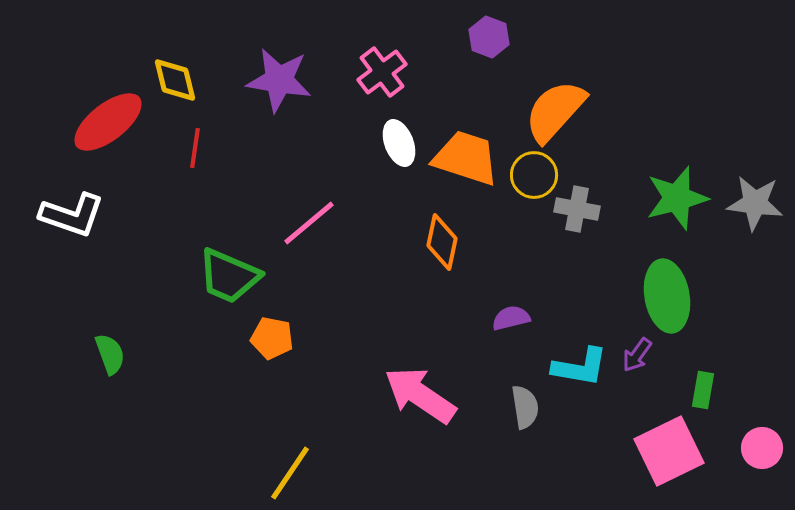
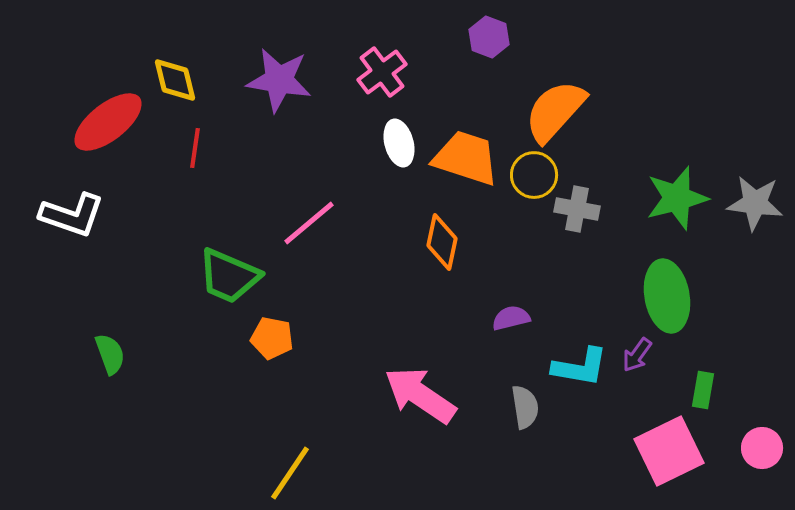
white ellipse: rotated 6 degrees clockwise
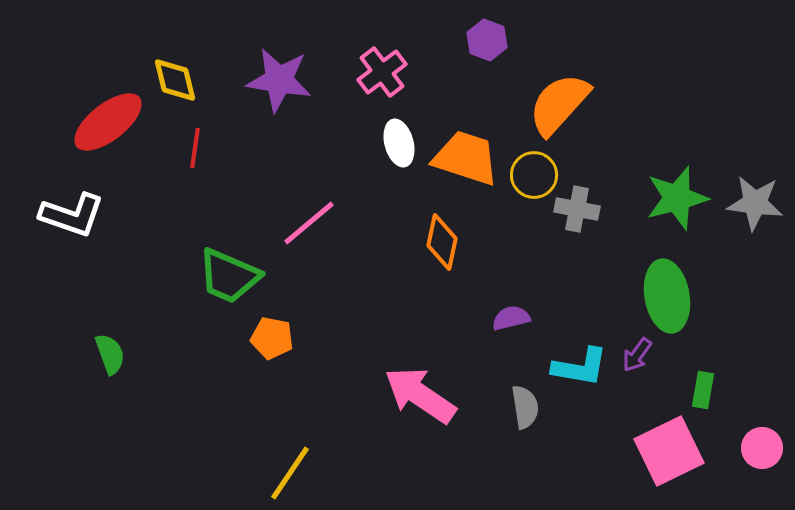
purple hexagon: moved 2 px left, 3 px down
orange semicircle: moved 4 px right, 7 px up
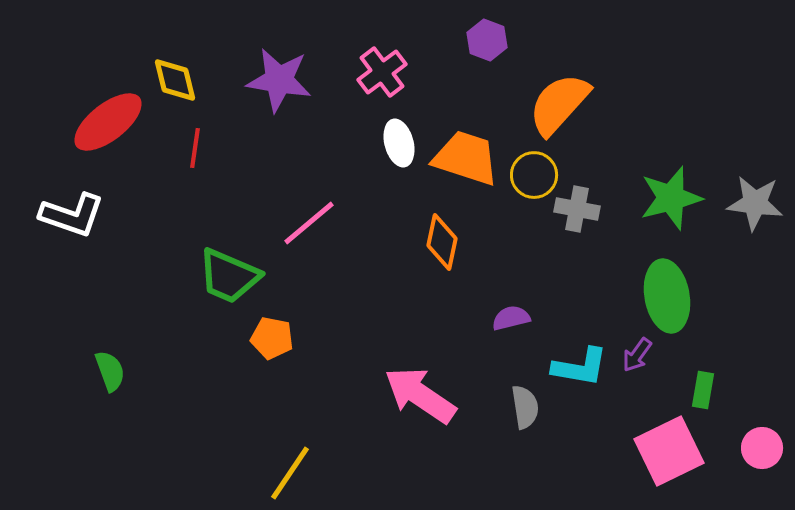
green star: moved 6 px left
green semicircle: moved 17 px down
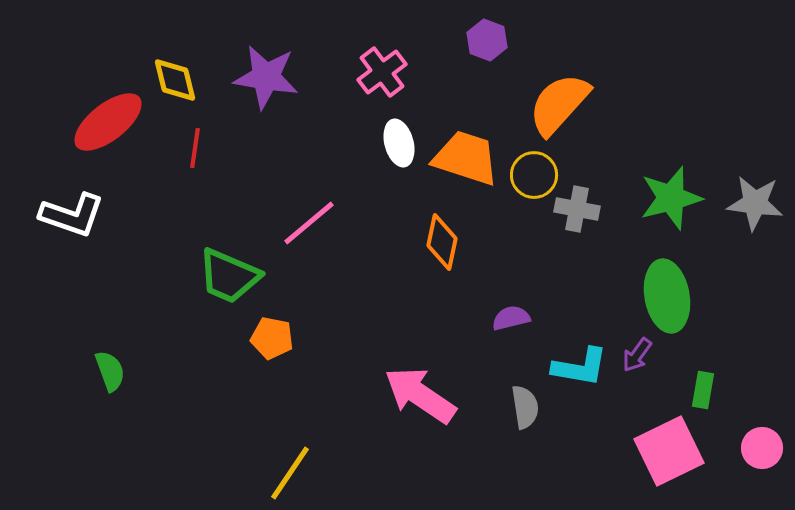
purple star: moved 13 px left, 3 px up
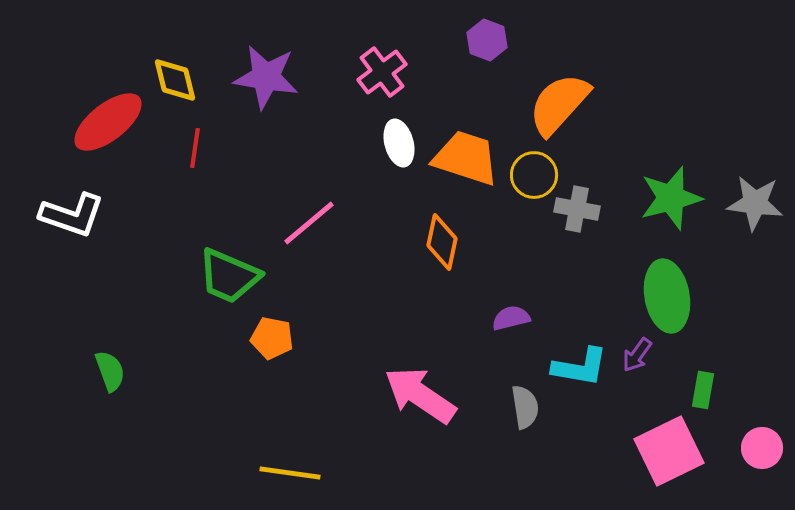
yellow line: rotated 64 degrees clockwise
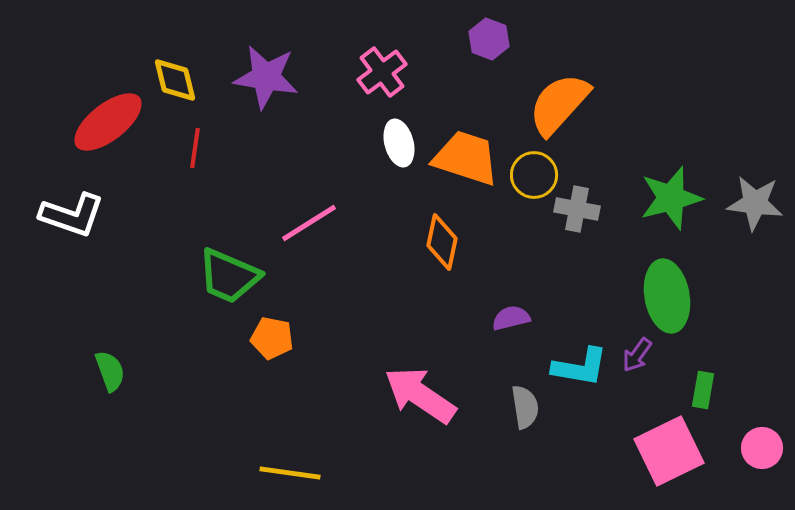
purple hexagon: moved 2 px right, 1 px up
pink line: rotated 8 degrees clockwise
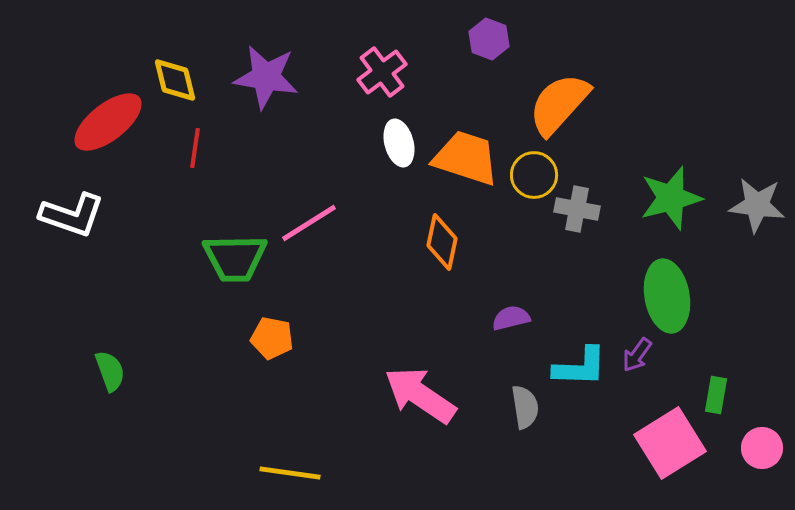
gray star: moved 2 px right, 2 px down
green trapezoid: moved 6 px right, 18 px up; rotated 24 degrees counterclockwise
cyan L-shape: rotated 8 degrees counterclockwise
green rectangle: moved 13 px right, 5 px down
pink square: moved 1 px right, 8 px up; rotated 6 degrees counterclockwise
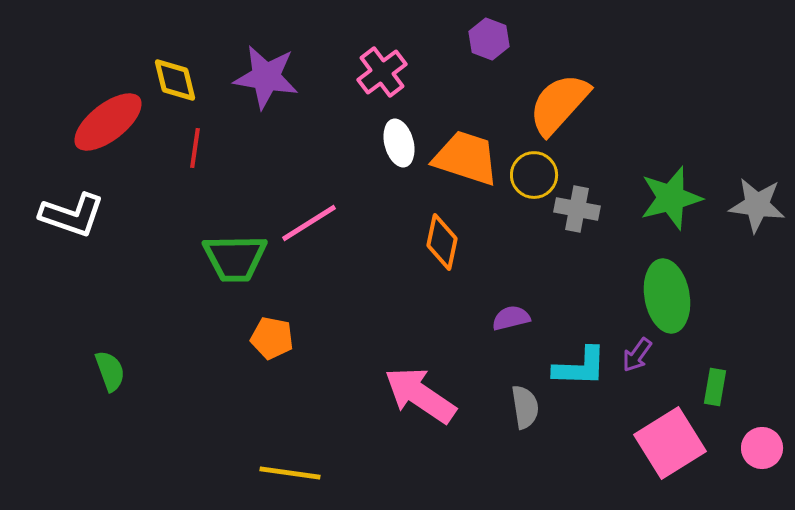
green rectangle: moved 1 px left, 8 px up
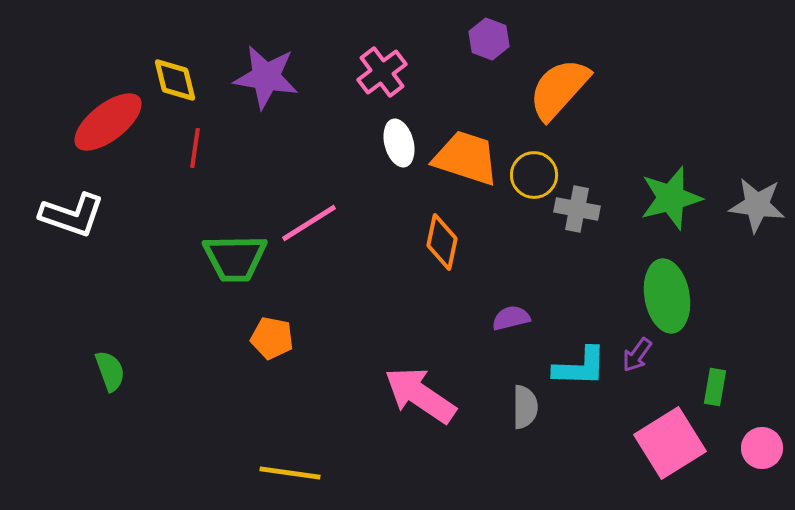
orange semicircle: moved 15 px up
gray semicircle: rotated 9 degrees clockwise
